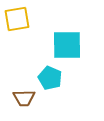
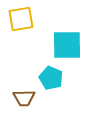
yellow square: moved 4 px right
cyan pentagon: moved 1 px right
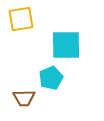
cyan square: moved 1 px left
cyan pentagon: rotated 25 degrees clockwise
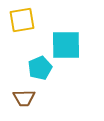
yellow square: moved 1 px right, 1 px down
cyan pentagon: moved 11 px left, 10 px up
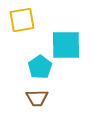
cyan pentagon: moved 1 px up; rotated 10 degrees counterclockwise
brown trapezoid: moved 13 px right
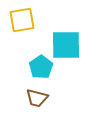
cyan pentagon: moved 1 px right
brown trapezoid: rotated 15 degrees clockwise
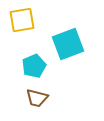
cyan square: moved 2 px right, 1 px up; rotated 20 degrees counterclockwise
cyan pentagon: moved 7 px left, 1 px up; rotated 10 degrees clockwise
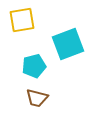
cyan pentagon: rotated 10 degrees clockwise
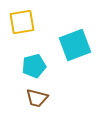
yellow square: moved 2 px down
cyan square: moved 7 px right, 1 px down
